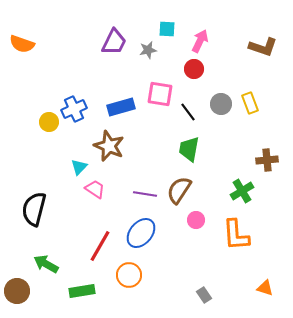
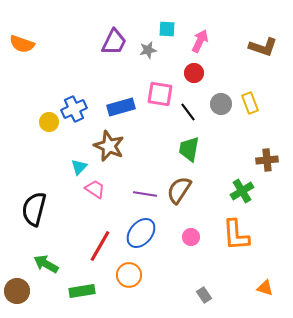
red circle: moved 4 px down
pink circle: moved 5 px left, 17 px down
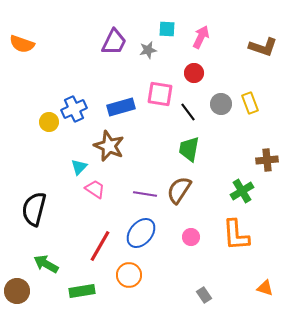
pink arrow: moved 1 px right, 4 px up
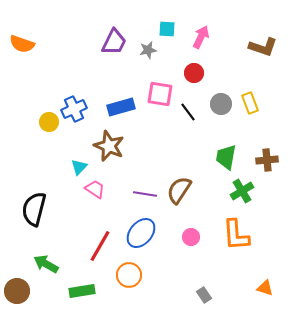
green trapezoid: moved 37 px right, 8 px down
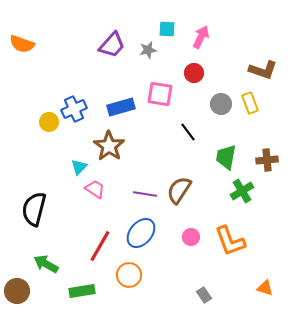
purple trapezoid: moved 2 px left, 3 px down; rotated 16 degrees clockwise
brown L-shape: moved 23 px down
black line: moved 20 px down
brown star: rotated 12 degrees clockwise
orange L-shape: moved 6 px left, 6 px down; rotated 16 degrees counterclockwise
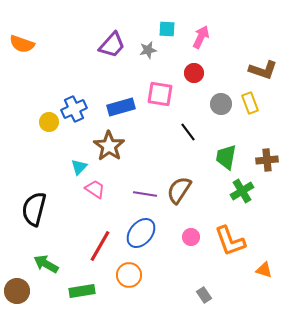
orange triangle: moved 1 px left, 18 px up
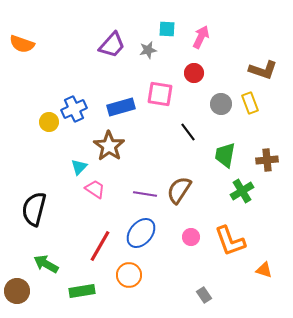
green trapezoid: moved 1 px left, 2 px up
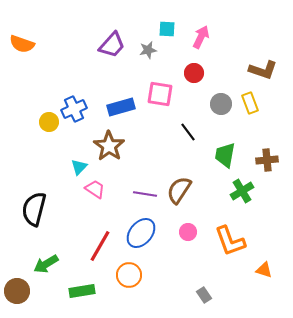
pink circle: moved 3 px left, 5 px up
green arrow: rotated 60 degrees counterclockwise
